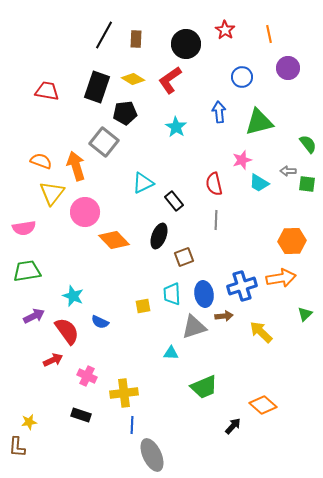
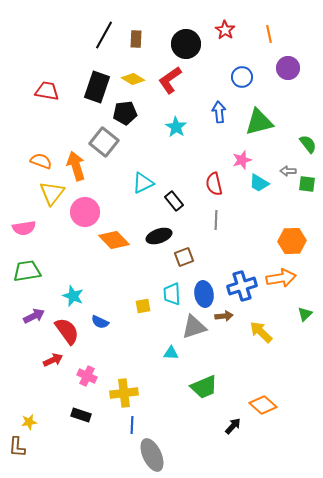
black ellipse at (159, 236): rotated 50 degrees clockwise
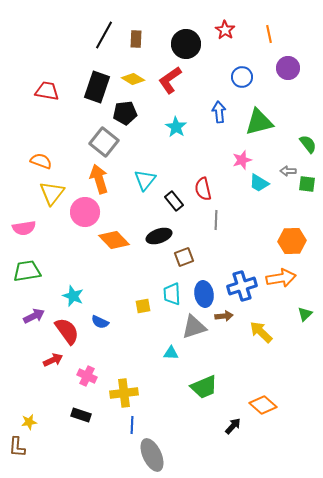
orange arrow at (76, 166): moved 23 px right, 13 px down
cyan triangle at (143, 183): moved 2 px right, 3 px up; rotated 25 degrees counterclockwise
red semicircle at (214, 184): moved 11 px left, 5 px down
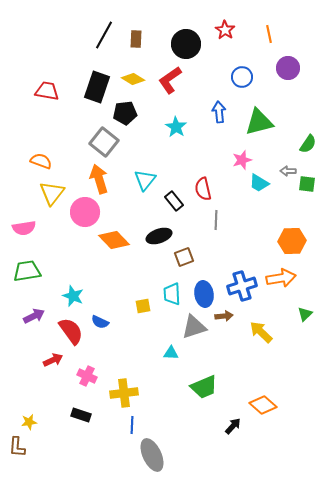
green semicircle at (308, 144): rotated 72 degrees clockwise
red semicircle at (67, 331): moved 4 px right
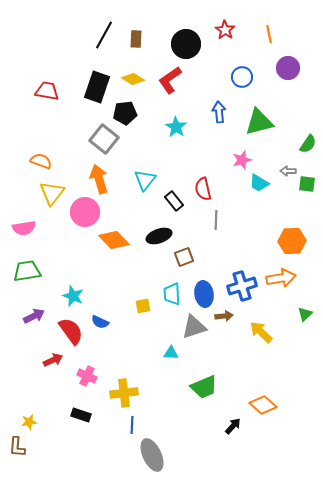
gray square at (104, 142): moved 3 px up
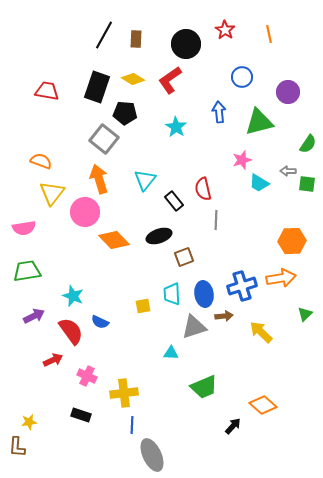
purple circle at (288, 68): moved 24 px down
black pentagon at (125, 113): rotated 10 degrees clockwise
